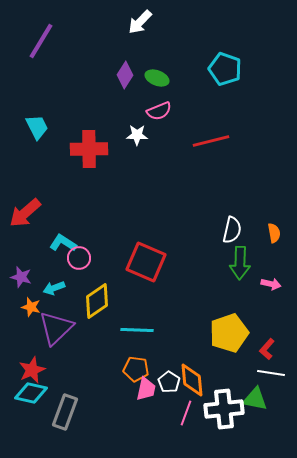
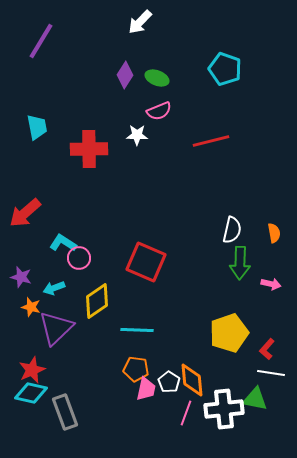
cyan trapezoid: rotated 16 degrees clockwise
gray rectangle: rotated 40 degrees counterclockwise
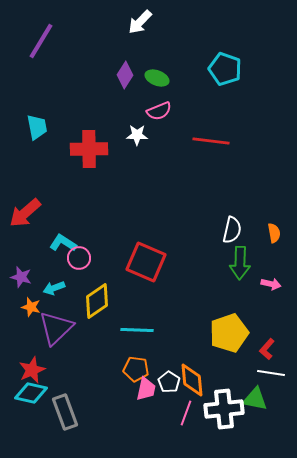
red line: rotated 21 degrees clockwise
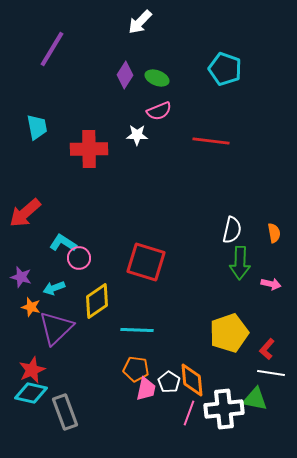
purple line: moved 11 px right, 8 px down
red square: rotated 6 degrees counterclockwise
pink line: moved 3 px right
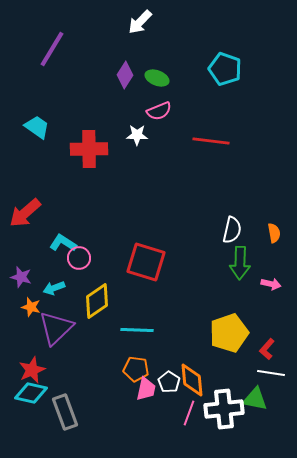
cyan trapezoid: rotated 44 degrees counterclockwise
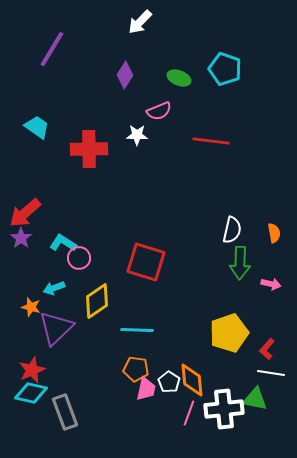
green ellipse: moved 22 px right
purple star: moved 39 px up; rotated 20 degrees clockwise
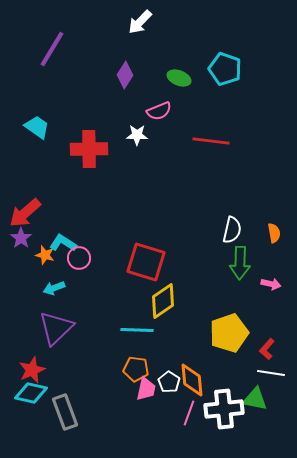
yellow diamond: moved 66 px right
orange star: moved 14 px right, 52 px up
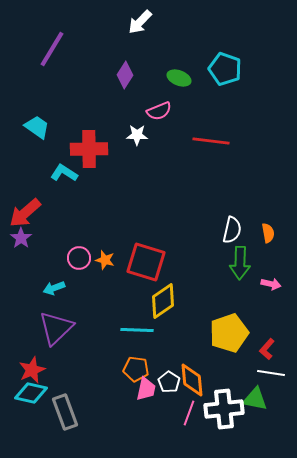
orange semicircle: moved 6 px left
cyan L-shape: moved 1 px right, 70 px up
orange star: moved 60 px right, 5 px down
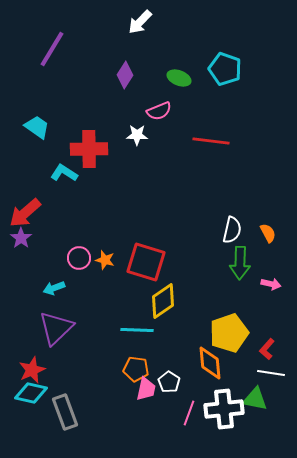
orange semicircle: rotated 18 degrees counterclockwise
orange diamond: moved 18 px right, 17 px up
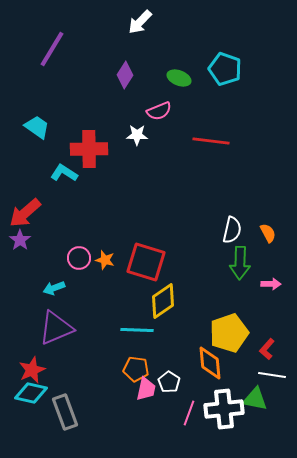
purple star: moved 1 px left, 2 px down
pink arrow: rotated 12 degrees counterclockwise
purple triangle: rotated 21 degrees clockwise
white line: moved 1 px right, 2 px down
